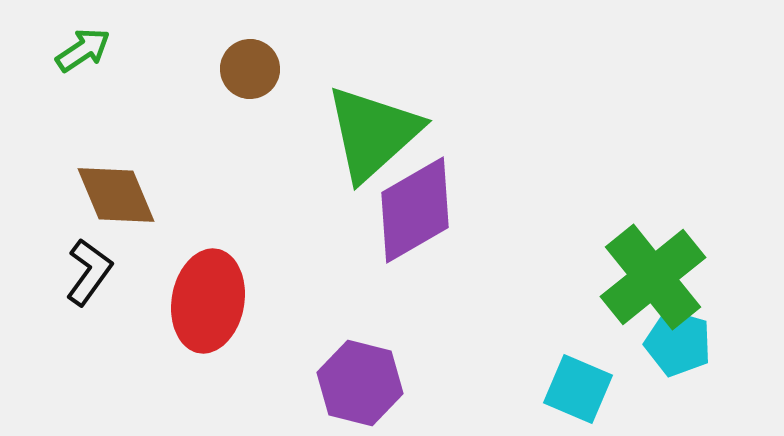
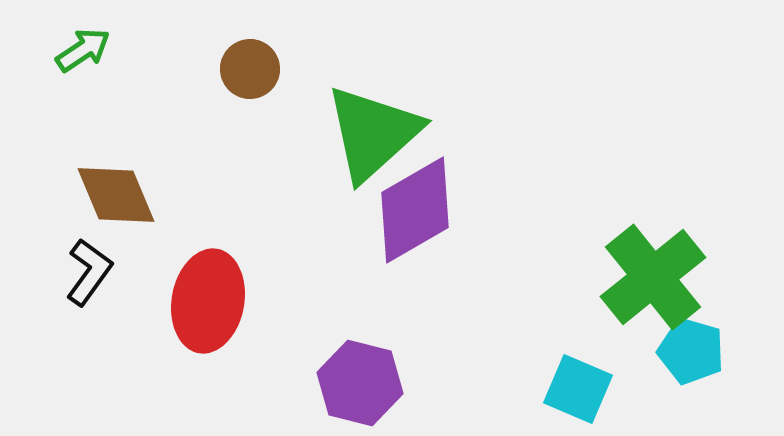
cyan pentagon: moved 13 px right, 8 px down
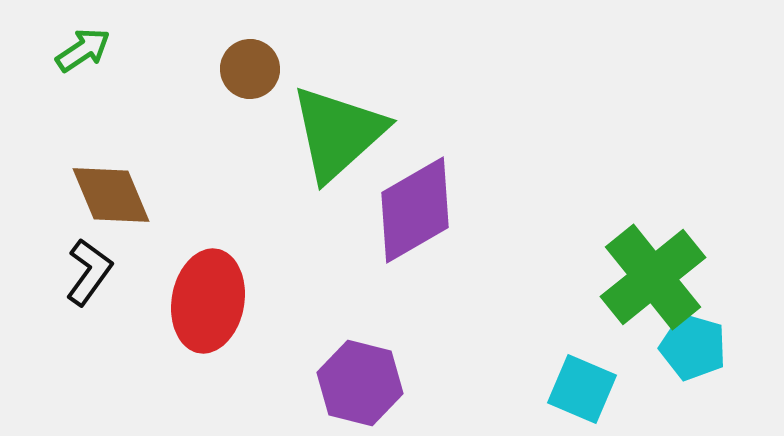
green triangle: moved 35 px left
brown diamond: moved 5 px left
cyan pentagon: moved 2 px right, 4 px up
cyan square: moved 4 px right
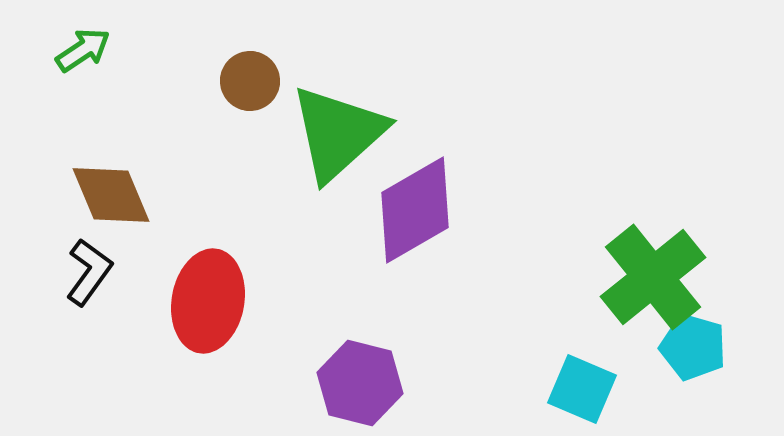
brown circle: moved 12 px down
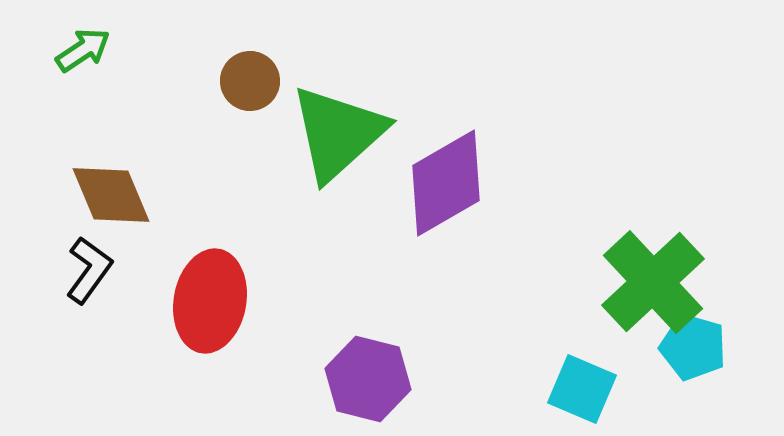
purple diamond: moved 31 px right, 27 px up
black L-shape: moved 2 px up
green cross: moved 5 px down; rotated 4 degrees counterclockwise
red ellipse: moved 2 px right
purple hexagon: moved 8 px right, 4 px up
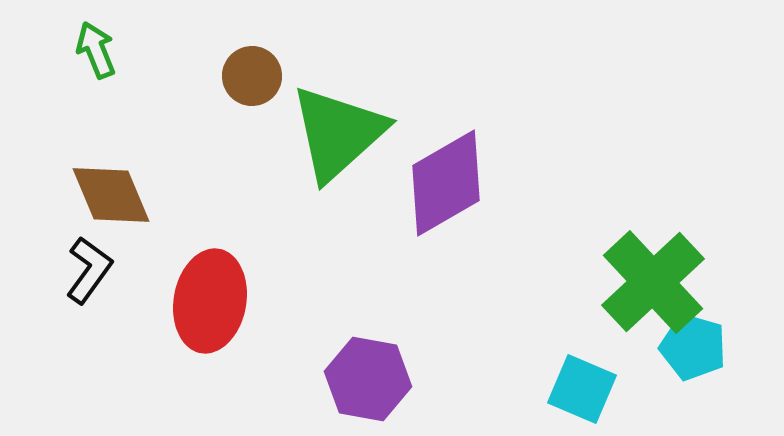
green arrow: moved 13 px right; rotated 78 degrees counterclockwise
brown circle: moved 2 px right, 5 px up
purple hexagon: rotated 4 degrees counterclockwise
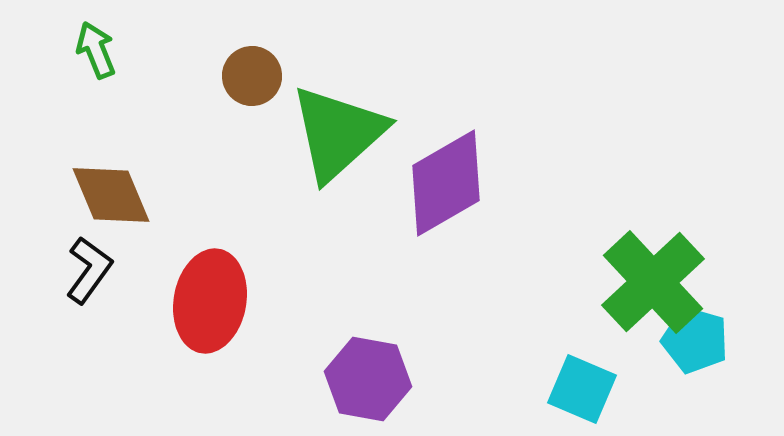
cyan pentagon: moved 2 px right, 7 px up
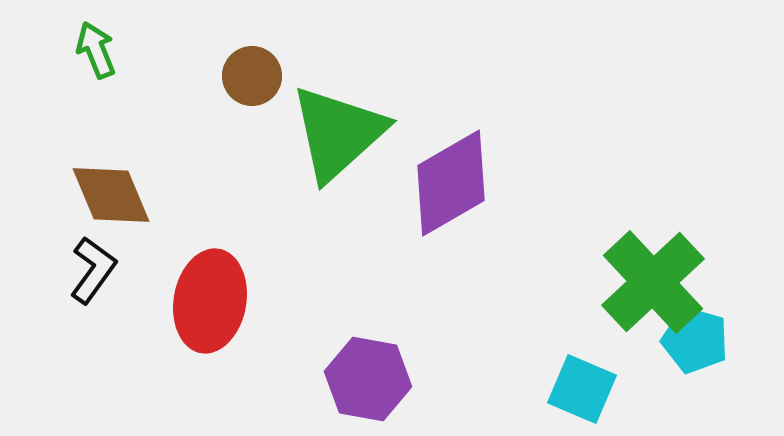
purple diamond: moved 5 px right
black L-shape: moved 4 px right
